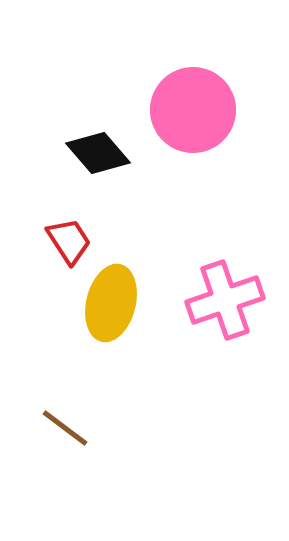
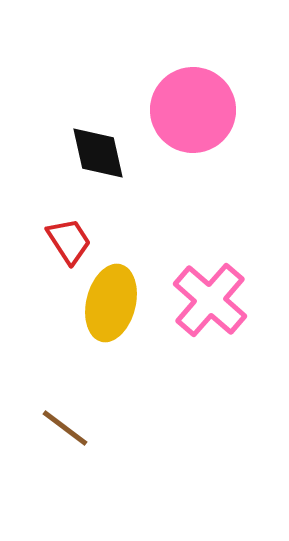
black diamond: rotated 28 degrees clockwise
pink cross: moved 15 px left; rotated 30 degrees counterclockwise
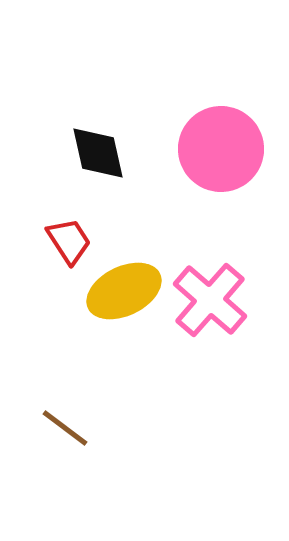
pink circle: moved 28 px right, 39 px down
yellow ellipse: moved 13 px right, 12 px up; rotated 50 degrees clockwise
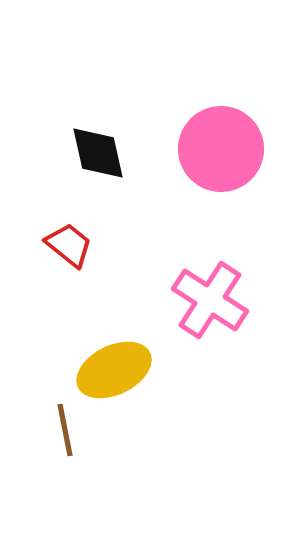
red trapezoid: moved 4 px down; rotated 18 degrees counterclockwise
yellow ellipse: moved 10 px left, 79 px down
pink cross: rotated 8 degrees counterclockwise
brown line: moved 2 px down; rotated 42 degrees clockwise
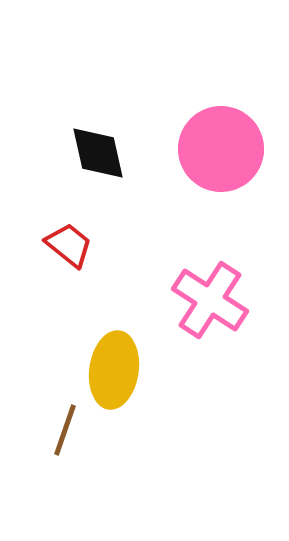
yellow ellipse: rotated 56 degrees counterclockwise
brown line: rotated 30 degrees clockwise
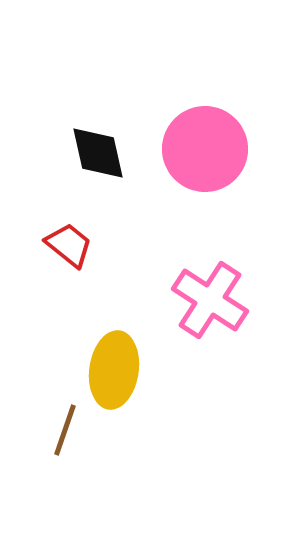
pink circle: moved 16 px left
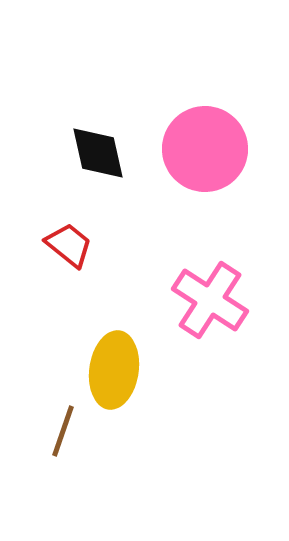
brown line: moved 2 px left, 1 px down
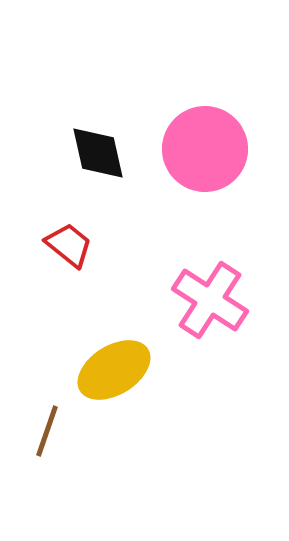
yellow ellipse: rotated 50 degrees clockwise
brown line: moved 16 px left
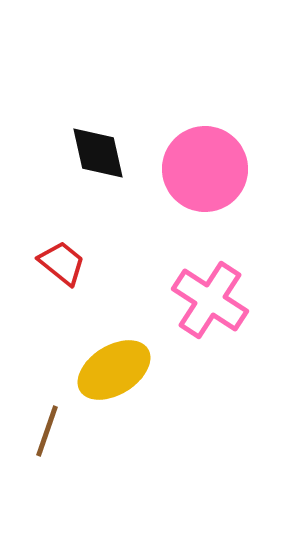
pink circle: moved 20 px down
red trapezoid: moved 7 px left, 18 px down
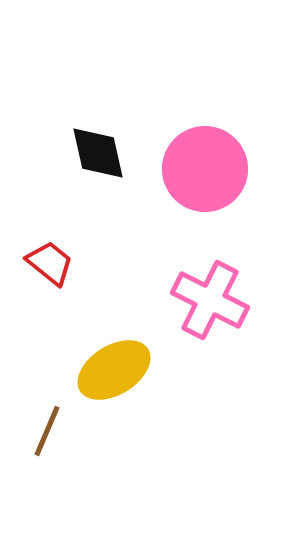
red trapezoid: moved 12 px left
pink cross: rotated 6 degrees counterclockwise
brown line: rotated 4 degrees clockwise
